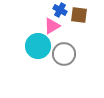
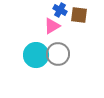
cyan circle: moved 2 px left, 9 px down
gray circle: moved 6 px left
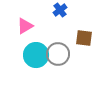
blue cross: rotated 24 degrees clockwise
brown square: moved 5 px right, 23 px down
pink triangle: moved 27 px left
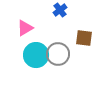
pink triangle: moved 2 px down
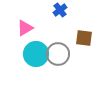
cyan circle: moved 1 px up
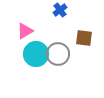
pink triangle: moved 3 px down
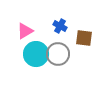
blue cross: moved 16 px down; rotated 24 degrees counterclockwise
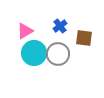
blue cross: rotated 24 degrees clockwise
cyan circle: moved 2 px left, 1 px up
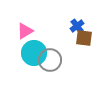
blue cross: moved 17 px right
gray circle: moved 8 px left, 6 px down
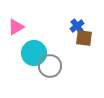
pink triangle: moved 9 px left, 4 px up
gray circle: moved 6 px down
